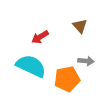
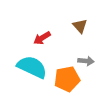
red arrow: moved 2 px right, 1 px down
cyan semicircle: moved 1 px right, 1 px down
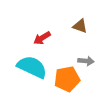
brown triangle: rotated 28 degrees counterclockwise
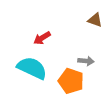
brown triangle: moved 15 px right, 6 px up
cyan semicircle: moved 1 px down
orange pentagon: moved 4 px right, 2 px down; rotated 30 degrees clockwise
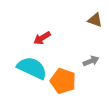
gray arrow: moved 5 px right; rotated 28 degrees counterclockwise
orange pentagon: moved 8 px left
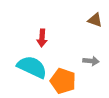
red arrow: rotated 54 degrees counterclockwise
gray arrow: rotated 28 degrees clockwise
cyan semicircle: moved 1 px up
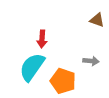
brown triangle: moved 2 px right
red arrow: moved 1 px down
cyan semicircle: rotated 80 degrees counterclockwise
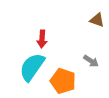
gray arrow: rotated 28 degrees clockwise
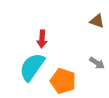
brown triangle: moved 1 px down
gray arrow: moved 6 px right, 2 px down
